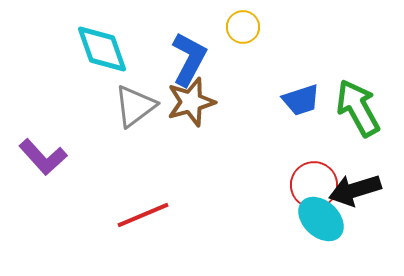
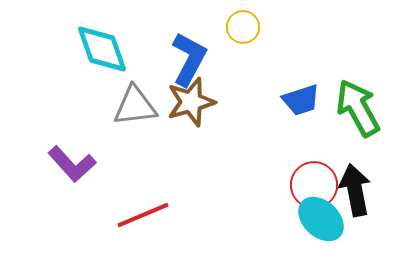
gray triangle: rotated 30 degrees clockwise
purple L-shape: moved 29 px right, 7 px down
black arrow: rotated 96 degrees clockwise
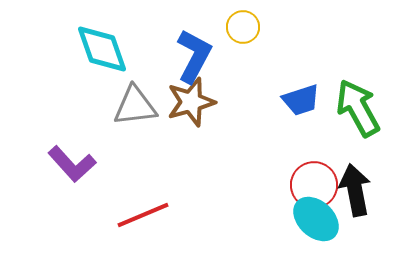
blue L-shape: moved 5 px right, 3 px up
cyan ellipse: moved 5 px left
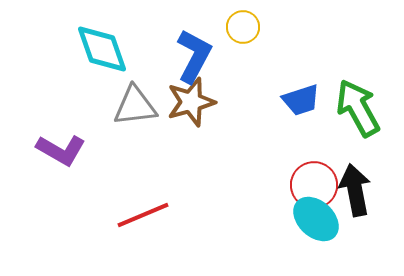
purple L-shape: moved 11 px left, 14 px up; rotated 18 degrees counterclockwise
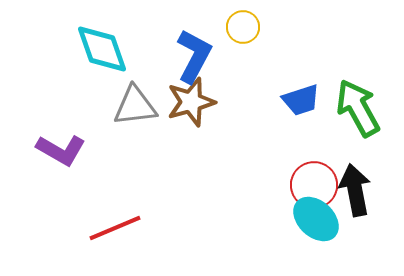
red line: moved 28 px left, 13 px down
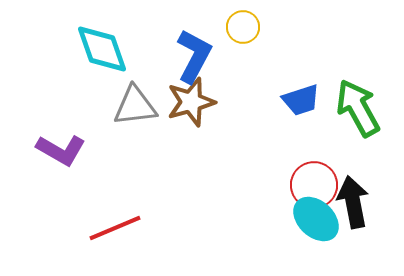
black arrow: moved 2 px left, 12 px down
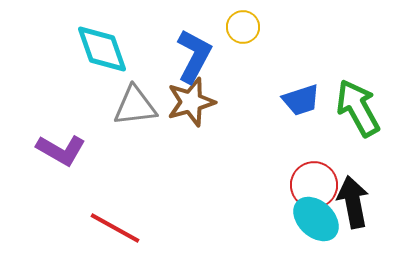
red line: rotated 52 degrees clockwise
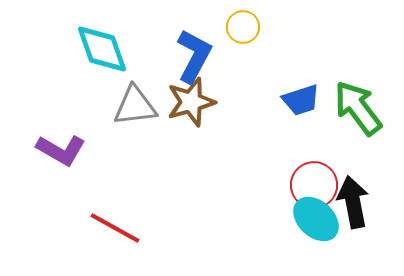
green arrow: rotated 8 degrees counterclockwise
